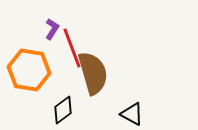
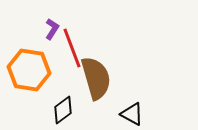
brown semicircle: moved 3 px right, 5 px down
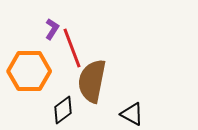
orange hexagon: moved 1 px down; rotated 9 degrees counterclockwise
brown semicircle: moved 4 px left, 3 px down; rotated 153 degrees counterclockwise
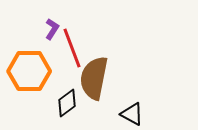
brown semicircle: moved 2 px right, 3 px up
black diamond: moved 4 px right, 7 px up
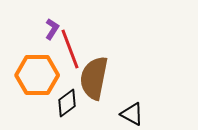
red line: moved 2 px left, 1 px down
orange hexagon: moved 8 px right, 4 px down
